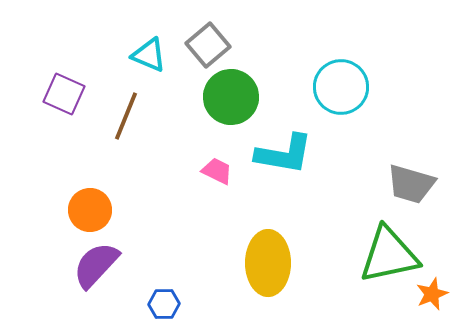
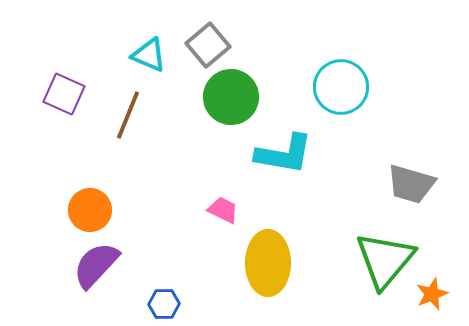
brown line: moved 2 px right, 1 px up
pink trapezoid: moved 6 px right, 39 px down
green triangle: moved 4 px left, 5 px down; rotated 38 degrees counterclockwise
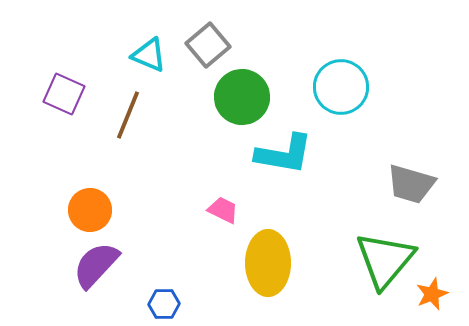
green circle: moved 11 px right
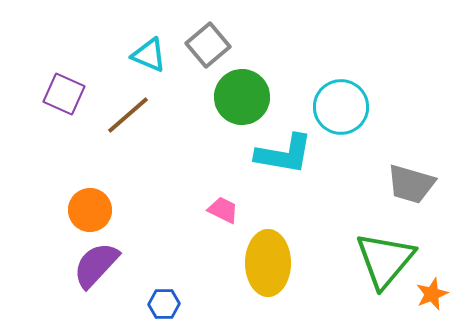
cyan circle: moved 20 px down
brown line: rotated 27 degrees clockwise
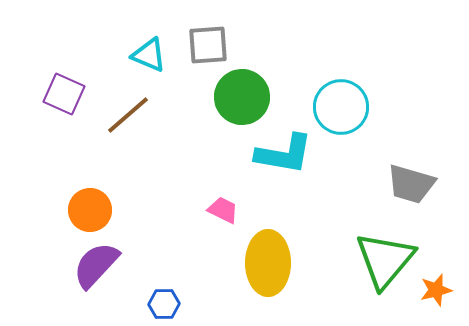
gray square: rotated 36 degrees clockwise
orange star: moved 4 px right, 4 px up; rotated 8 degrees clockwise
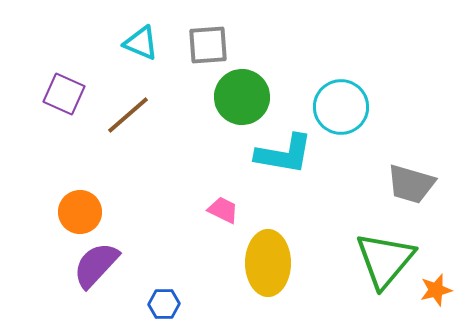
cyan triangle: moved 8 px left, 12 px up
orange circle: moved 10 px left, 2 px down
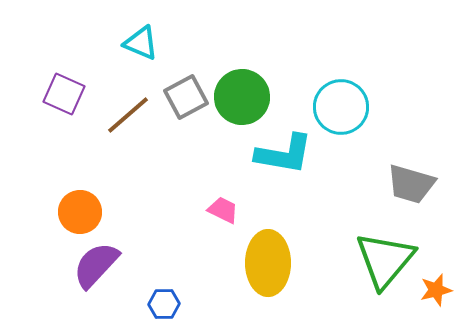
gray square: moved 22 px left, 52 px down; rotated 24 degrees counterclockwise
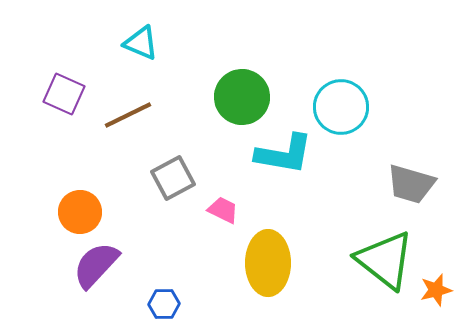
gray square: moved 13 px left, 81 px down
brown line: rotated 15 degrees clockwise
green triangle: rotated 32 degrees counterclockwise
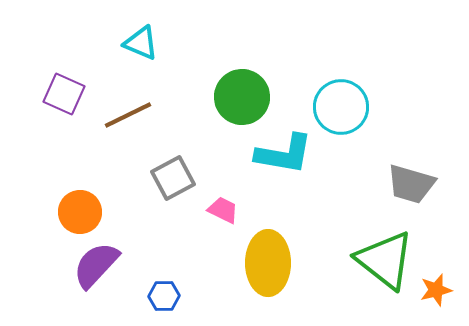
blue hexagon: moved 8 px up
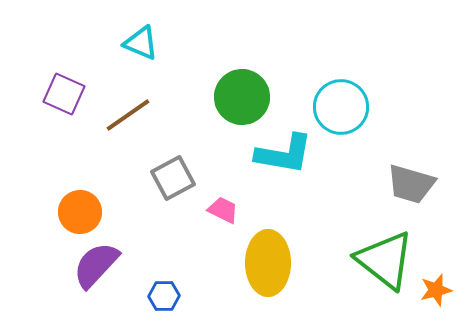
brown line: rotated 9 degrees counterclockwise
